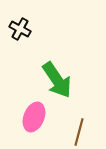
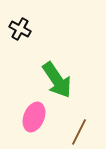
brown line: rotated 12 degrees clockwise
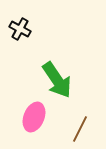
brown line: moved 1 px right, 3 px up
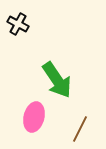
black cross: moved 2 px left, 5 px up
pink ellipse: rotated 8 degrees counterclockwise
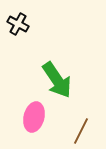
brown line: moved 1 px right, 2 px down
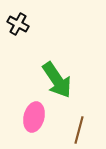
brown line: moved 2 px left, 1 px up; rotated 12 degrees counterclockwise
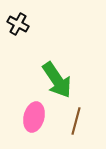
brown line: moved 3 px left, 9 px up
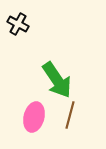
brown line: moved 6 px left, 6 px up
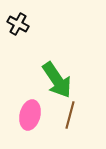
pink ellipse: moved 4 px left, 2 px up
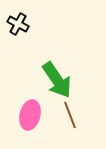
brown line: rotated 36 degrees counterclockwise
